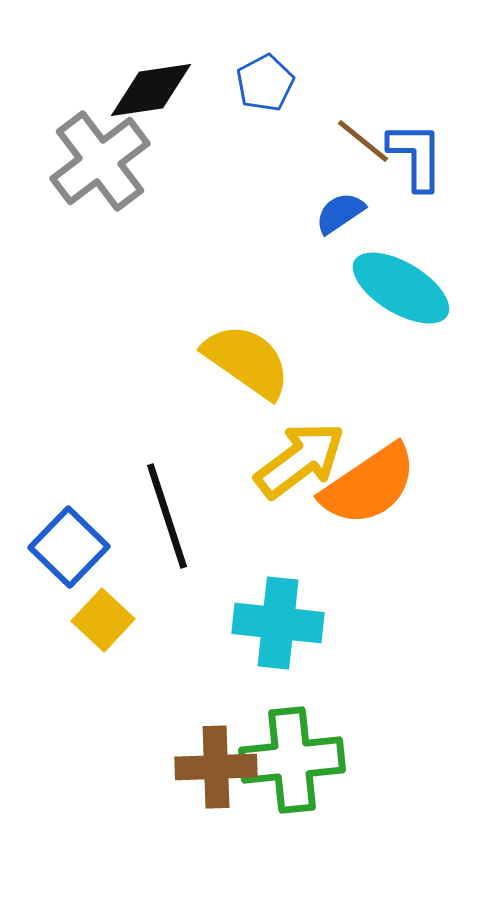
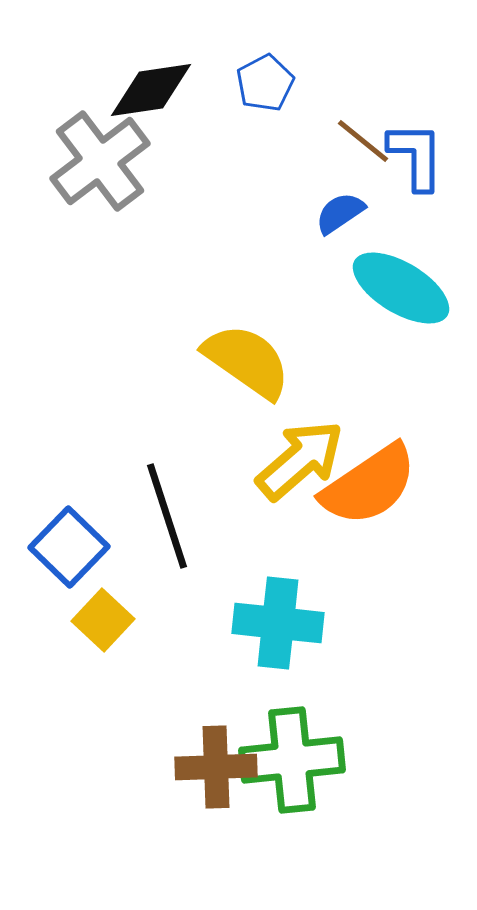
yellow arrow: rotated 4 degrees counterclockwise
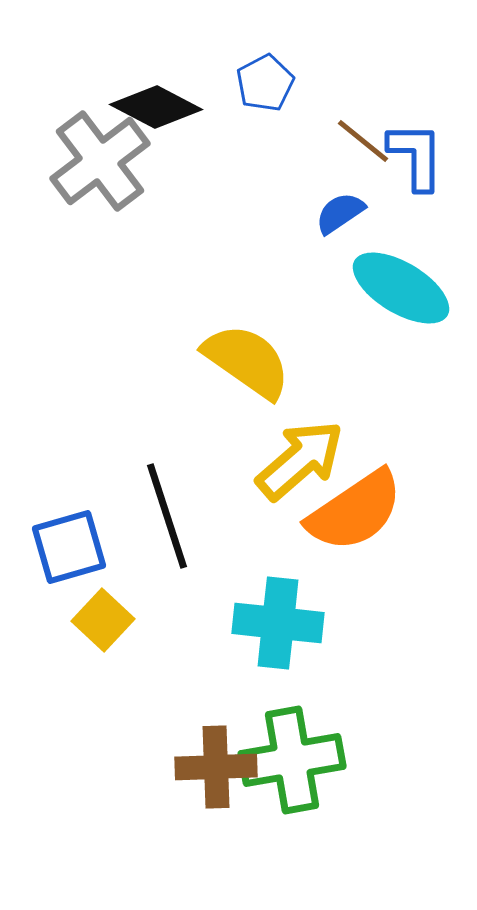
black diamond: moved 5 px right, 17 px down; rotated 36 degrees clockwise
orange semicircle: moved 14 px left, 26 px down
blue square: rotated 30 degrees clockwise
green cross: rotated 4 degrees counterclockwise
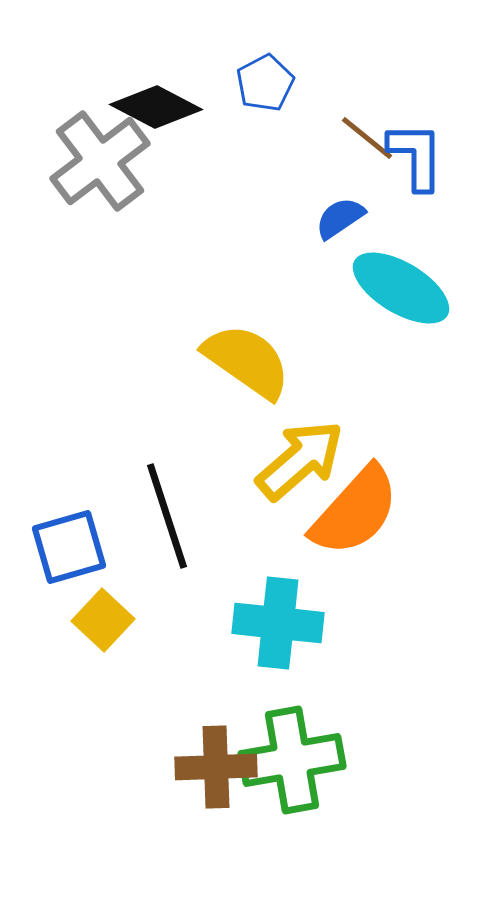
brown line: moved 4 px right, 3 px up
blue semicircle: moved 5 px down
orange semicircle: rotated 14 degrees counterclockwise
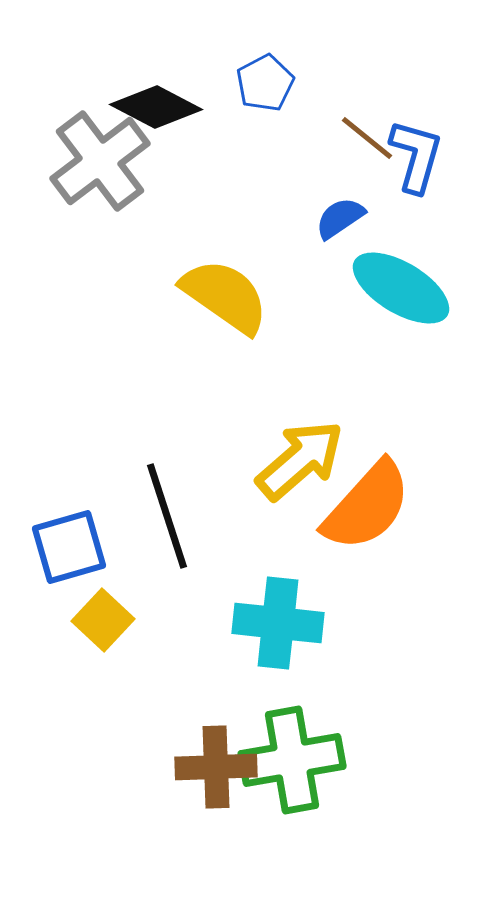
blue L-shape: rotated 16 degrees clockwise
yellow semicircle: moved 22 px left, 65 px up
orange semicircle: moved 12 px right, 5 px up
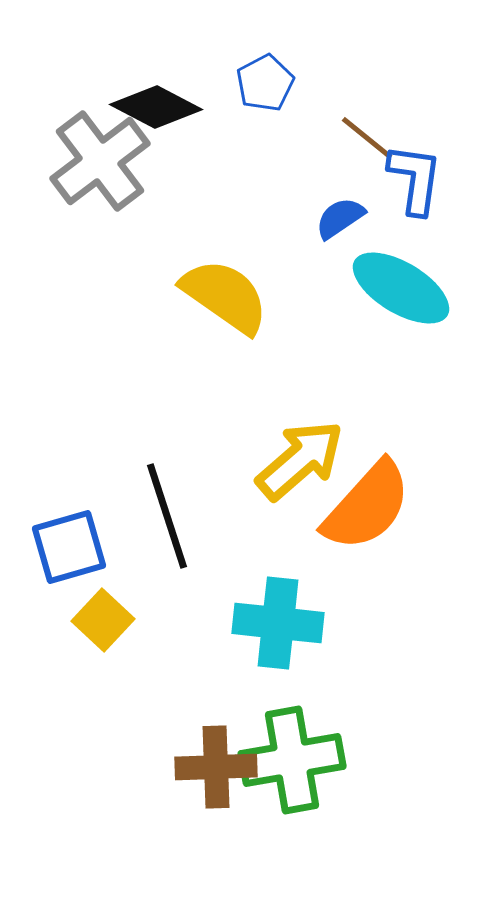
blue L-shape: moved 1 px left, 23 px down; rotated 8 degrees counterclockwise
